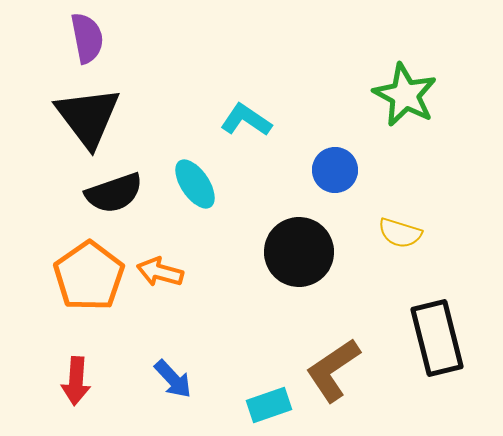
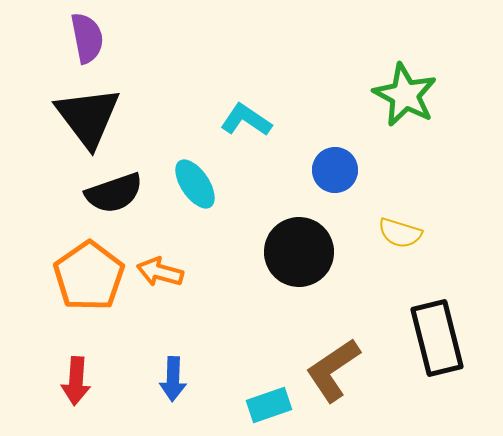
blue arrow: rotated 45 degrees clockwise
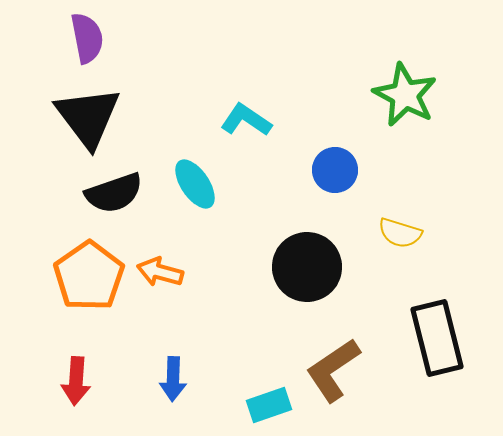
black circle: moved 8 px right, 15 px down
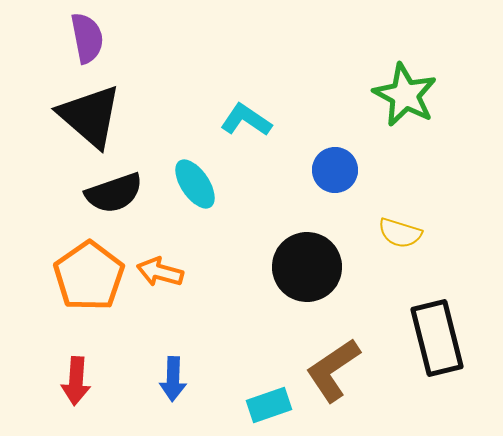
black triangle: moved 2 px right, 1 px up; rotated 12 degrees counterclockwise
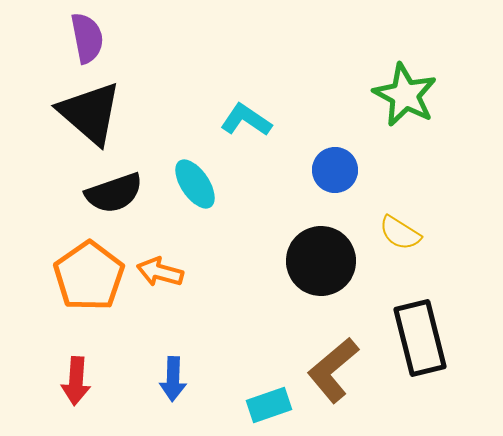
black triangle: moved 3 px up
yellow semicircle: rotated 15 degrees clockwise
black circle: moved 14 px right, 6 px up
black rectangle: moved 17 px left
brown L-shape: rotated 6 degrees counterclockwise
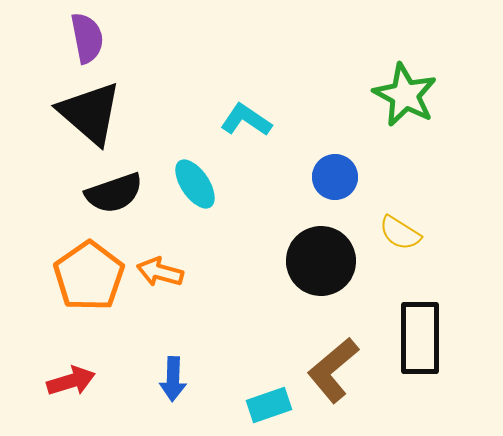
blue circle: moved 7 px down
black rectangle: rotated 14 degrees clockwise
red arrow: moved 5 px left; rotated 111 degrees counterclockwise
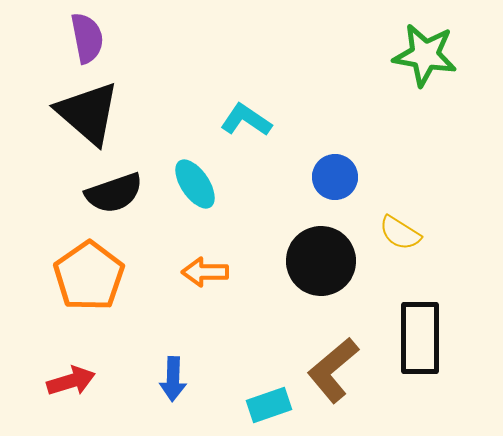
green star: moved 20 px right, 40 px up; rotated 18 degrees counterclockwise
black triangle: moved 2 px left
orange arrow: moved 45 px right; rotated 15 degrees counterclockwise
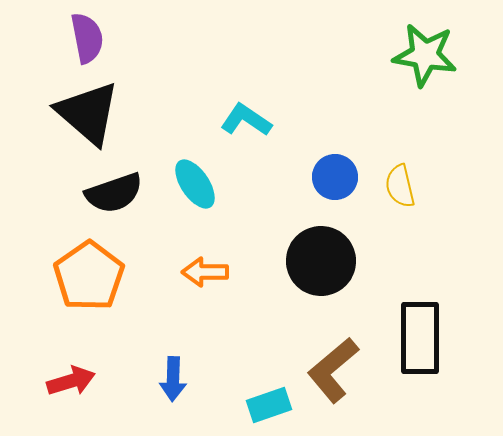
yellow semicircle: moved 47 px up; rotated 45 degrees clockwise
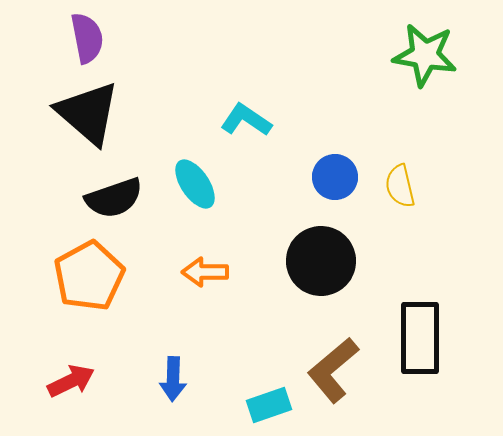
black semicircle: moved 5 px down
orange pentagon: rotated 6 degrees clockwise
red arrow: rotated 9 degrees counterclockwise
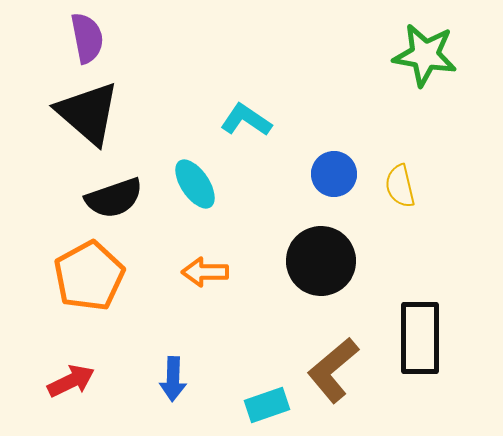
blue circle: moved 1 px left, 3 px up
cyan rectangle: moved 2 px left
